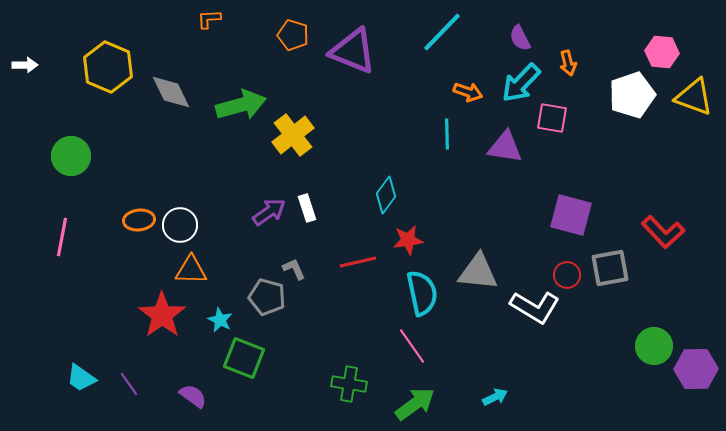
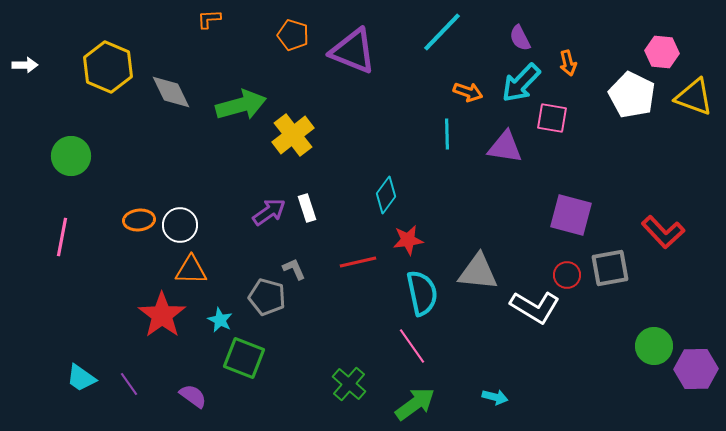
white pentagon at (632, 95): rotated 27 degrees counterclockwise
green cross at (349, 384): rotated 32 degrees clockwise
cyan arrow at (495, 397): rotated 40 degrees clockwise
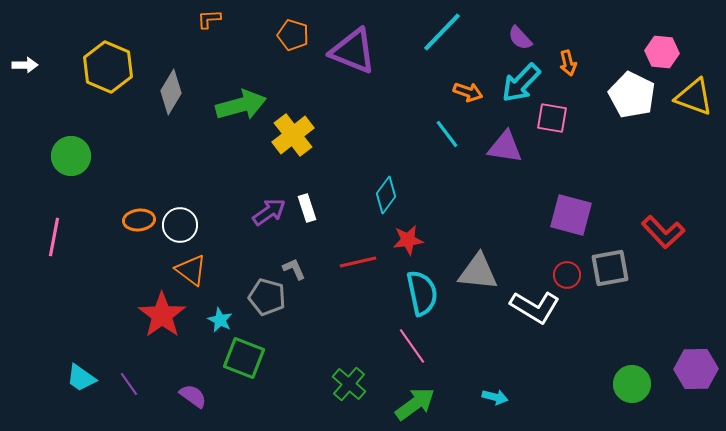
purple semicircle at (520, 38): rotated 16 degrees counterclockwise
gray diamond at (171, 92): rotated 57 degrees clockwise
cyan line at (447, 134): rotated 36 degrees counterclockwise
pink line at (62, 237): moved 8 px left
orange triangle at (191, 270): rotated 36 degrees clockwise
green circle at (654, 346): moved 22 px left, 38 px down
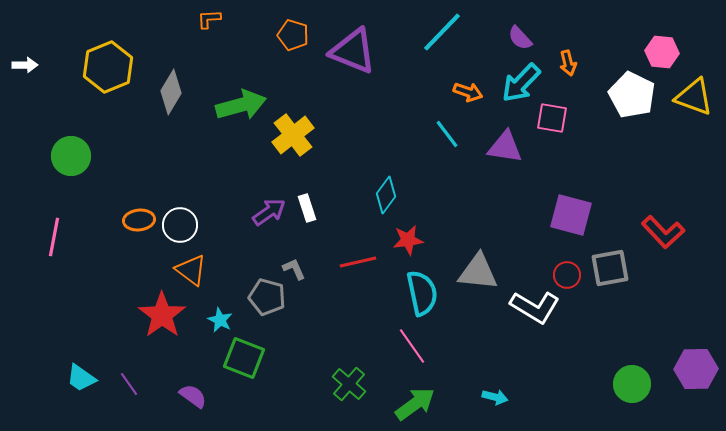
yellow hexagon at (108, 67): rotated 15 degrees clockwise
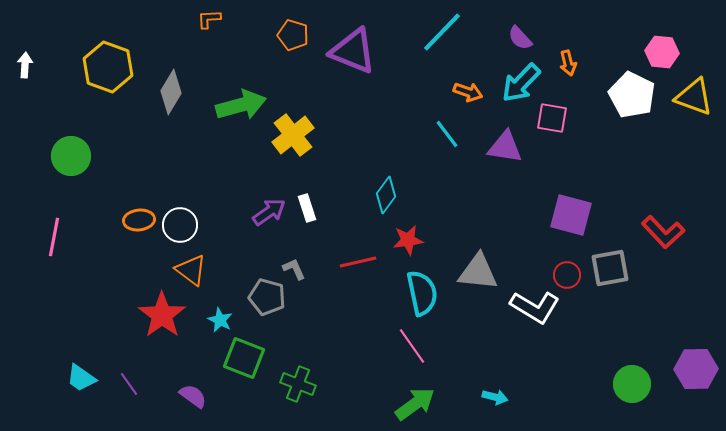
white arrow at (25, 65): rotated 85 degrees counterclockwise
yellow hexagon at (108, 67): rotated 18 degrees counterclockwise
green cross at (349, 384): moved 51 px left; rotated 20 degrees counterclockwise
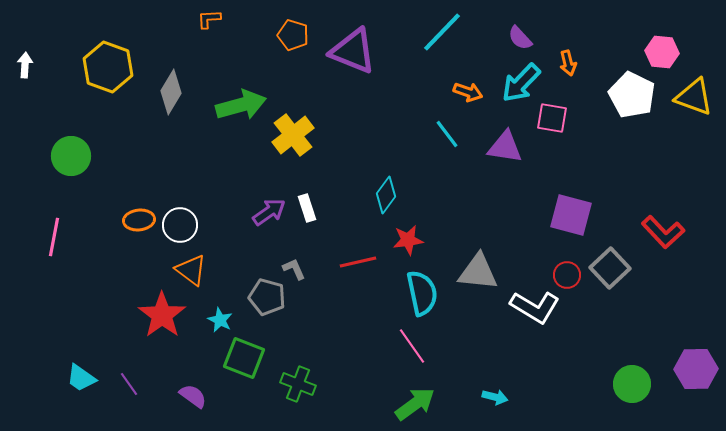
gray square at (610, 268): rotated 33 degrees counterclockwise
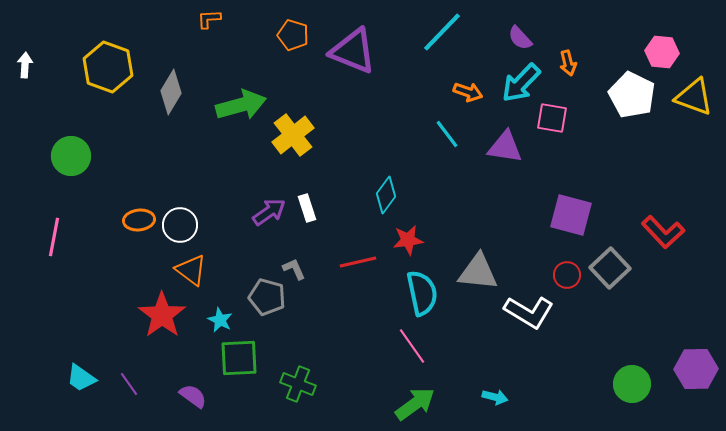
white L-shape at (535, 307): moved 6 px left, 5 px down
green square at (244, 358): moved 5 px left; rotated 24 degrees counterclockwise
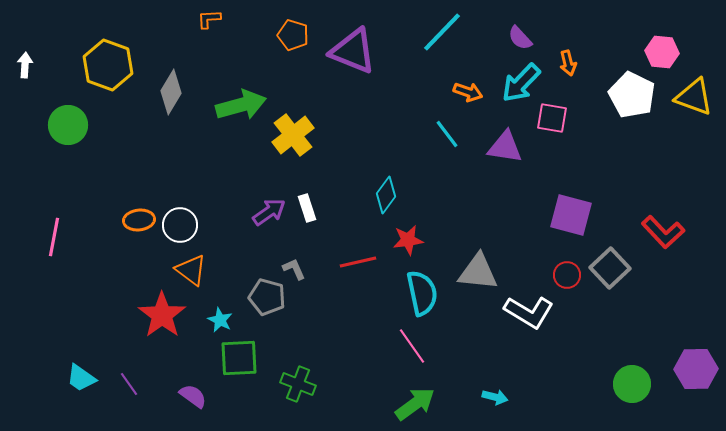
yellow hexagon at (108, 67): moved 2 px up
green circle at (71, 156): moved 3 px left, 31 px up
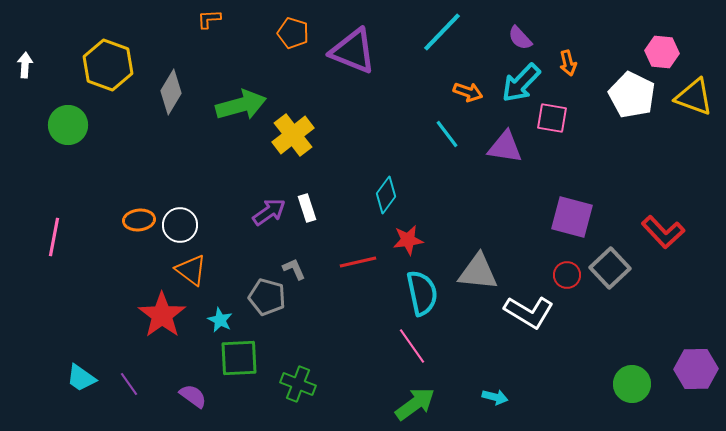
orange pentagon at (293, 35): moved 2 px up
purple square at (571, 215): moved 1 px right, 2 px down
